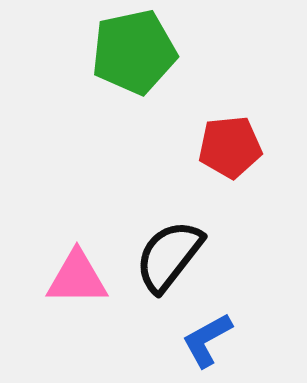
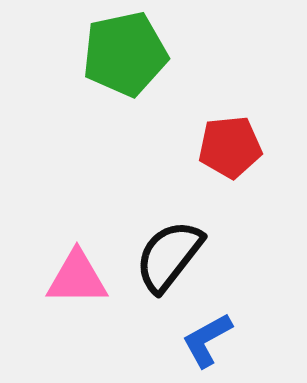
green pentagon: moved 9 px left, 2 px down
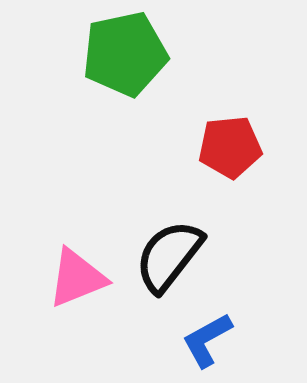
pink triangle: rotated 22 degrees counterclockwise
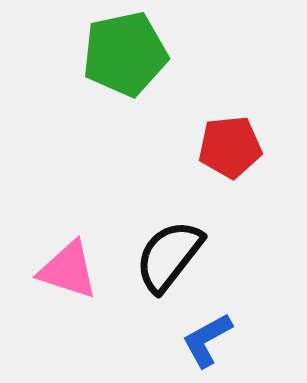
pink triangle: moved 9 px left, 8 px up; rotated 40 degrees clockwise
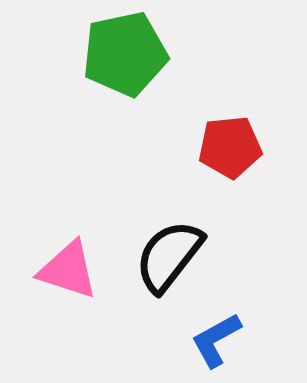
blue L-shape: moved 9 px right
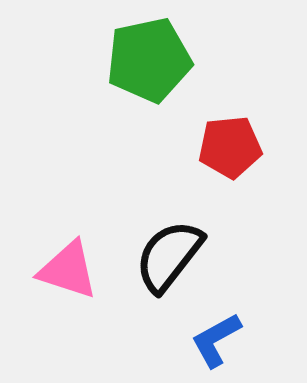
green pentagon: moved 24 px right, 6 px down
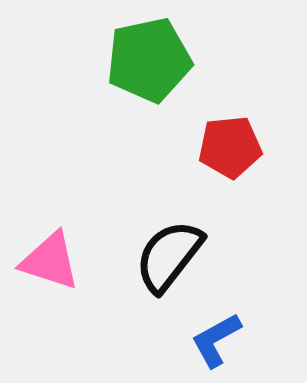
pink triangle: moved 18 px left, 9 px up
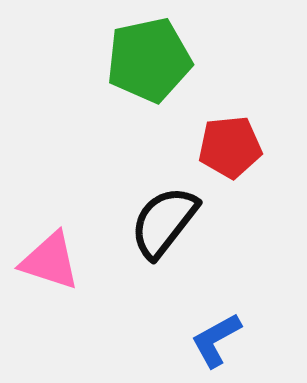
black semicircle: moved 5 px left, 34 px up
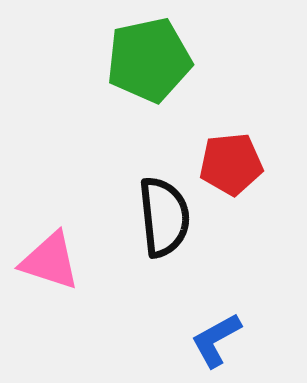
red pentagon: moved 1 px right, 17 px down
black semicircle: moved 5 px up; rotated 136 degrees clockwise
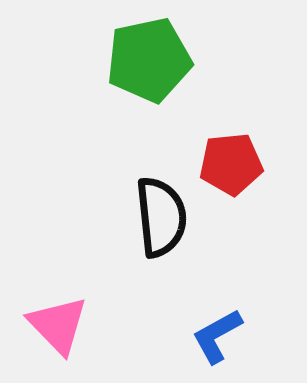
black semicircle: moved 3 px left
pink triangle: moved 8 px right, 64 px down; rotated 28 degrees clockwise
blue L-shape: moved 1 px right, 4 px up
